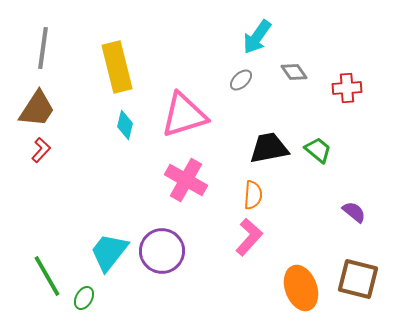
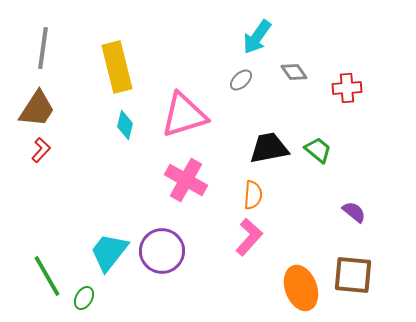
brown square: moved 5 px left, 4 px up; rotated 9 degrees counterclockwise
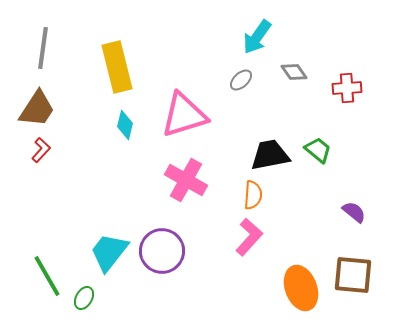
black trapezoid: moved 1 px right, 7 px down
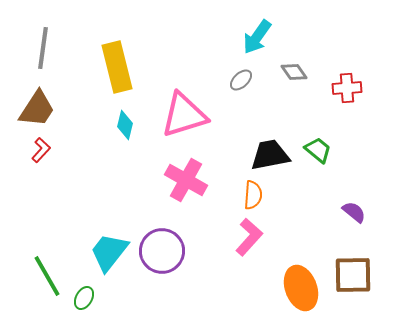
brown square: rotated 6 degrees counterclockwise
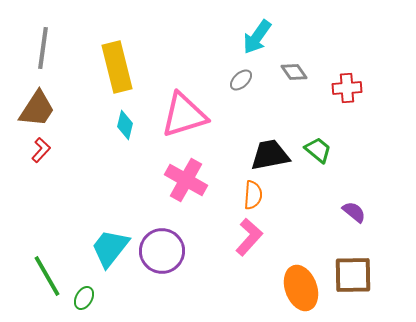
cyan trapezoid: moved 1 px right, 4 px up
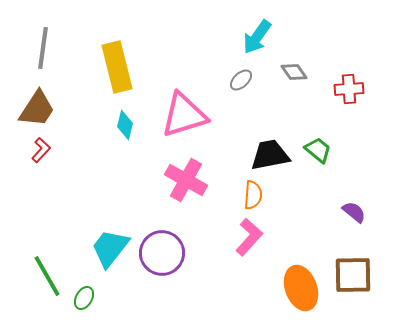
red cross: moved 2 px right, 1 px down
purple circle: moved 2 px down
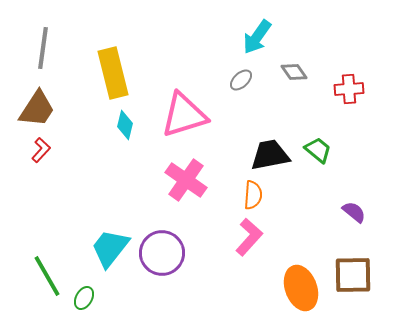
yellow rectangle: moved 4 px left, 6 px down
pink cross: rotated 6 degrees clockwise
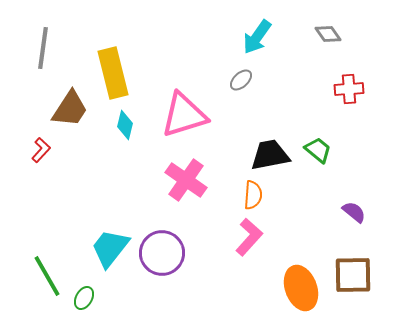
gray diamond: moved 34 px right, 38 px up
brown trapezoid: moved 33 px right
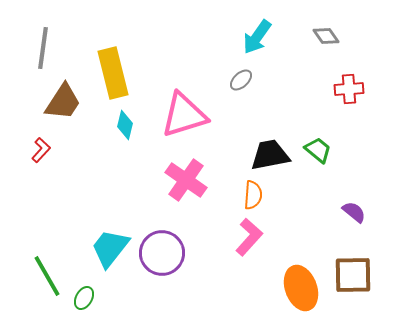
gray diamond: moved 2 px left, 2 px down
brown trapezoid: moved 7 px left, 7 px up
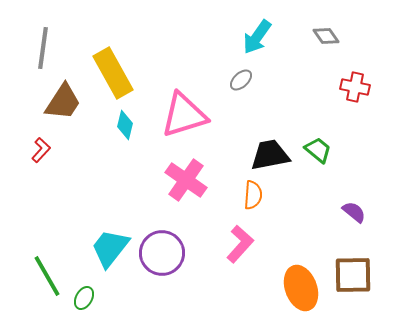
yellow rectangle: rotated 15 degrees counterclockwise
red cross: moved 6 px right, 2 px up; rotated 16 degrees clockwise
pink L-shape: moved 9 px left, 7 px down
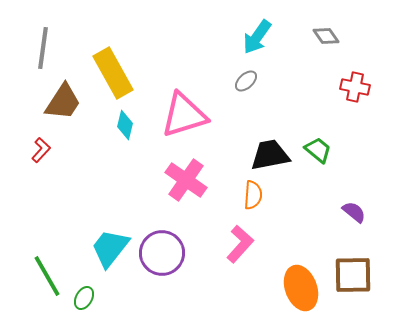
gray ellipse: moved 5 px right, 1 px down
